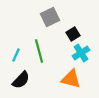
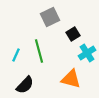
cyan cross: moved 6 px right
black semicircle: moved 4 px right, 5 px down
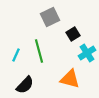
orange triangle: moved 1 px left
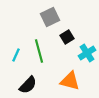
black square: moved 6 px left, 3 px down
orange triangle: moved 2 px down
black semicircle: moved 3 px right
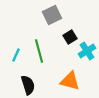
gray square: moved 2 px right, 2 px up
black square: moved 3 px right
cyan cross: moved 2 px up
black semicircle: rotated 60 degrees counterclockwise
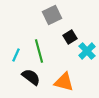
cyan cross: rotated 12 degrees counterclockwise
orange triangle: moved 6 px left, 1 px down
black semicircle: moved 3 px right, 8 px up; rotated 36 degrees counterclockwise
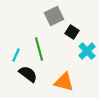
gray square: moved 2 px right, 1 px down
black square: moved 2 px right, 5 px up; rotated 24 degrees counterclockwise
green line: moved 2 px up
black semicircle: moved 3 px left, 3 px up
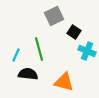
black square: moved 2 px right
cyan cross: rotated 24 degrees counterclockwise
black semicircle: rotated 30 degrees counterclockwise
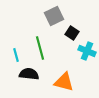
black square: moved 2 px left, 1 px down
green line: moved 1 px right, 1 px up
cyan line: rotated 40 degrees counterclockwise
black semicircle: moved 1 px right
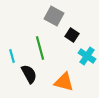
gray square: rotated 36 degrees counterclockwise
black square: moved 2 px down
cyan cross: moved 5 px down; rotated 12 degrees clockwise
cyan line: moved 4 px left, 1 px down
black semicircle: rotated 54 degrees clockwise
